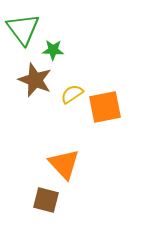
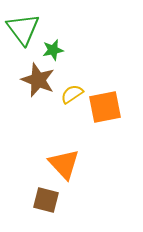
green star: rotated 15 degrees counterclockwise
brown star: moved 3 px right
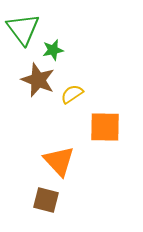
orange square: moved 20 px down; rotated 12 degrees clockwise
orange triangle: moved 5 px left, 3 px up
